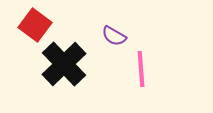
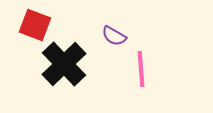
red square: rotated 16 degrees counterclockwise
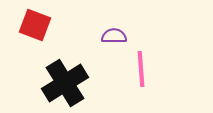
purple semicircle: rotated 150 degrees clockwise
black cross: moved 1 px right, 19 px down; rotated 12 degrees clockwise
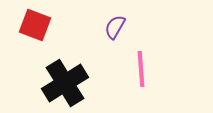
purple semicircle: moved 1 px right, 9 px up; rotated 60 degrees counterclockwise
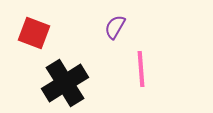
red square: moved 1 px left, 8 px down
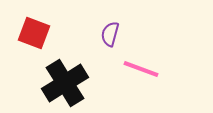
purple semicircle: moved 5 px left, 7 px down; rotated 15 degrees counterclockwise
pink line: rotated 66 degrees counterclockwise
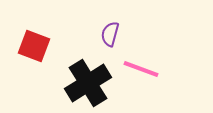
red square: moved 13 px down
black cross: moved 23 px right
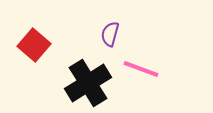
red square: moved 1 px up; rotated 20 degrees clockwise
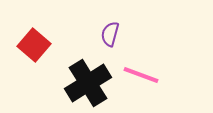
pink line: moved 6 px down
